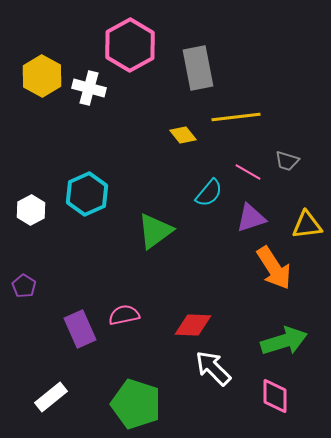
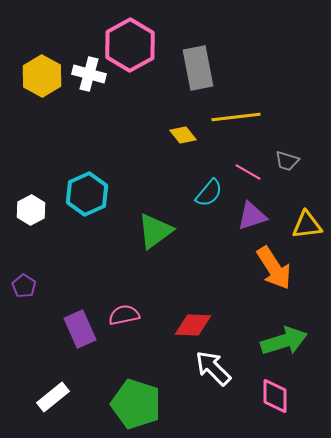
white cross: moved 14 px up
purple triangle: moved 1 px right, 2 px up
white rectangle: moved 2 px right
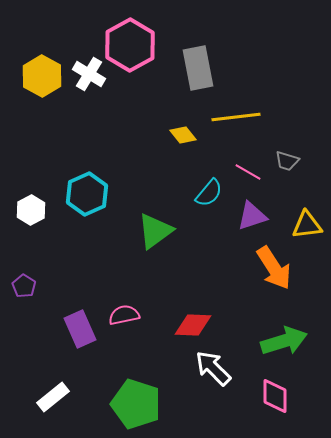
white cross: rotated 16 degrees clockwise
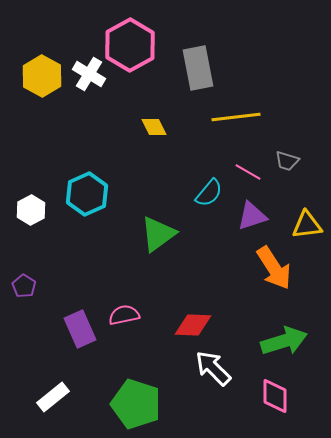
yellow diamond: moved 29 px left, 8 px up; rotated 12 degrees clockwise
green triangle: moved 3 px right, 3 px down
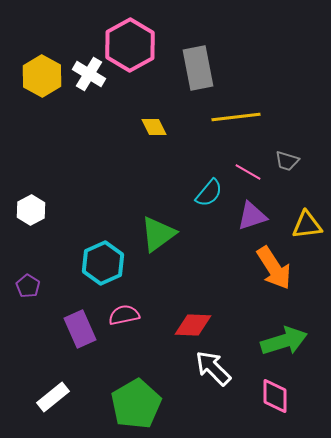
cyan hexagon: moved 16 px right, 69 px down
purple pentagon: moved 4 px right
green pentagon: rotated 24 degrees clockwise
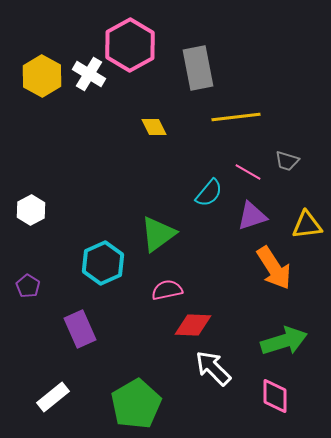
pink semicircle: moved 43 px right, 25 px up
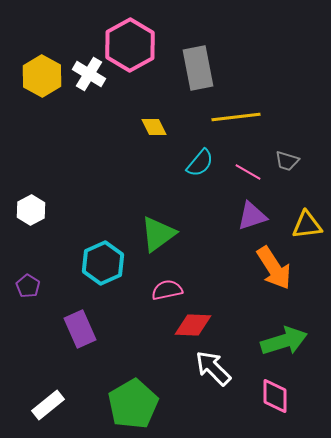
cyan semicircle: moved 9 px left, 30 px up
white rectangle: moved 5 px left, 8 px down
green pentagon: moved 3 px left
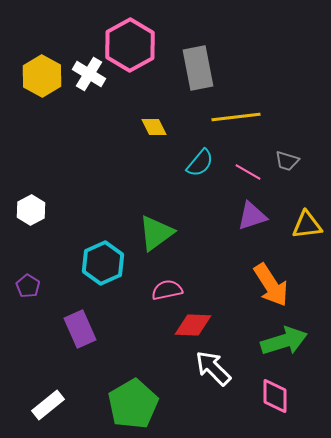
green triangle: moved 2 px left, 1 px up
orange arrow: moved 3 px left, 17 px down
